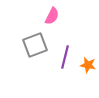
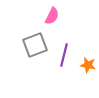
purple line: moved 1 px left, 2 px up
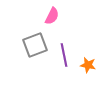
purple line: rotated 25 degrees counterclockwise
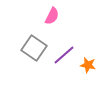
gray square: moved 1 px left, 3 px down; rotated 35 degrees counterclockwise
purple line: rotated 60 degrees clockwise
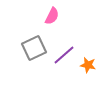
gray square: rotated 30 degrees clockwise
